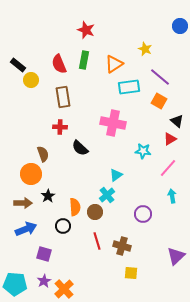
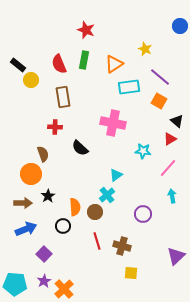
red cross: moved 5 px left
purple square: rotated 28 degrees clockwise
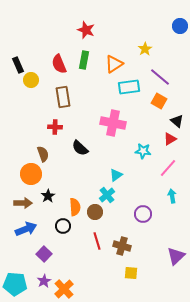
yellow star: rotated 16 degrees clockwise
black rectangle: rotated 28 degrees clockwise
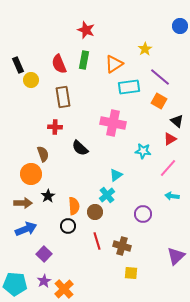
cyan arrow: rotated 72 degrees counterclockwise
orange semicircle: moved 1 px left, 1 px up
black circle: moved 5 px right
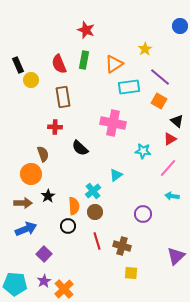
cyan cross: moved 14 px left, 4 px up
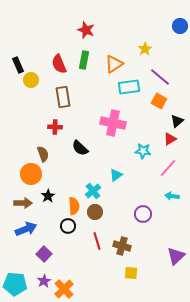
black triangle: rotated 40 degrees clockwise
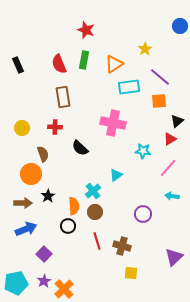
yellow circle: moved 9 px left, 48 px down
orange square: rotated 35 degrees counterclockwise
purple triangle: moved 2 px left, 1 px down
cyan pentagon: moved 1 px right, 1 px up; rotated 15 degrees counterclockwise
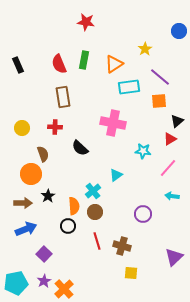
blue circle: moved 1 px left, 5 px down
red star: moved 8 px up; rotated 12 degrees counterclockwise
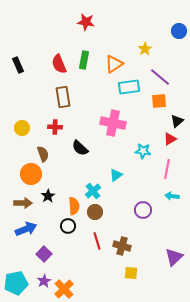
pink line: moved 1 px left, 1 px down; rotated 30 degrees counterclockwise
purple circle: moved 4 px up
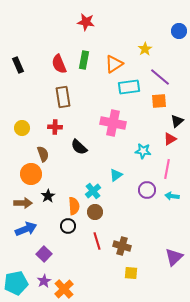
black semicircle: moved 1 px left, 1 px up
purple circle: moved 4 px right, 20 px up
